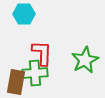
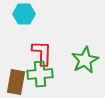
green cross: moved 5 px right, 1 px down
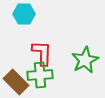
green cross: moved 1 px down
brown rectangle: rotated 55 degrees counterclockwise
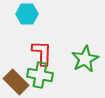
cyan hexagon: moved 3 px right
green star: moved 1 px up
green cross: rotated 15 degrees clockwise
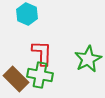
cyan hexagon: rotated 25 degrees clockwise
green star: moved 3 px right
brown rectangle: moved 3 px up
